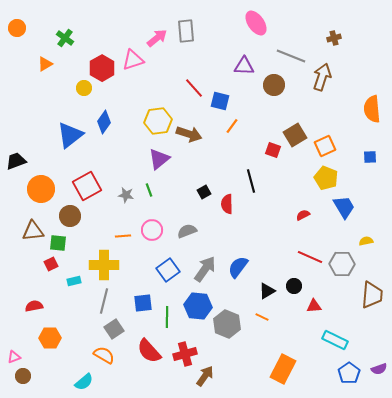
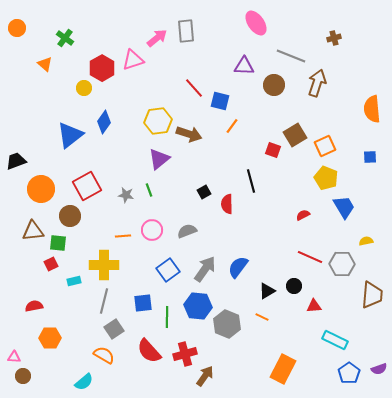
orange triangle at (45, 64): rotated 49 degrees counterclockwise
brown arrow at (322, 77): moved 5 px left, 6 px down
pink triangle at (14, 357): rotated 24 degrees clockwise
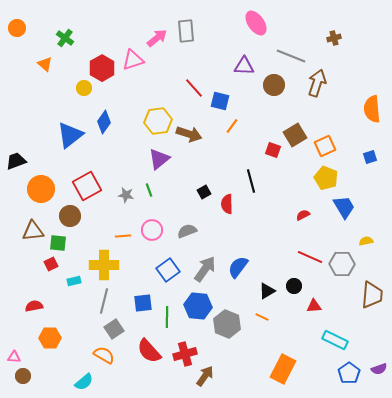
blue square at (370, 157): rotated 16 degrees counterclockwise
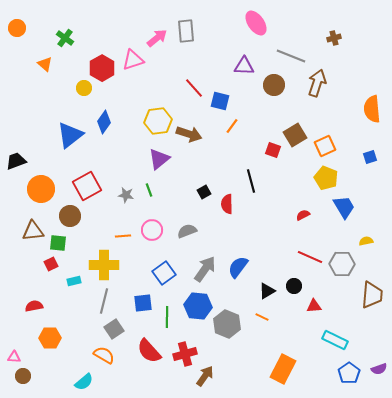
blue square at (168, 270): moved 4 px left, 3 px down
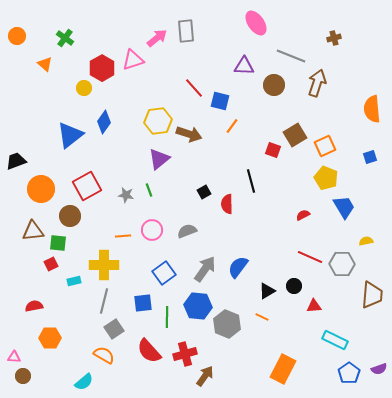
orange circle at (17, 28): moved 8 px down
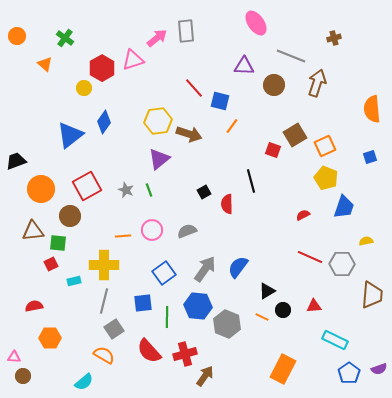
gray star at (126, 195): moved 5 px up; rotated 14 degrees clockwise
blue trapezoid at (344, 207): rotated 50 degrees clockwise
black circle at (294, 286): moved 11 px left, 24 px down
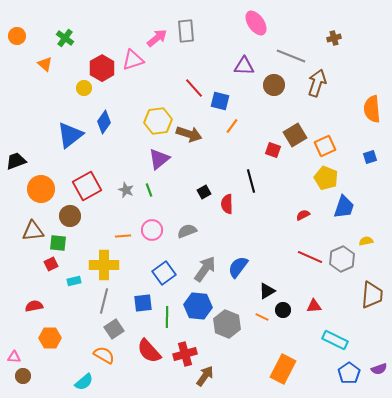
gray hexagon at (342, 264): moved 5 px up; rotated 25 degrees counterclockwise
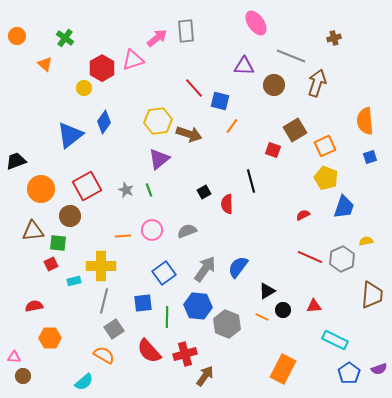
orange semicircle at (372, 109): moved 7 px left, 12 px down
brown square at (295, 135): moved 5 px up
yellow cross at (104, 265): moved 3 px left, 1 px down
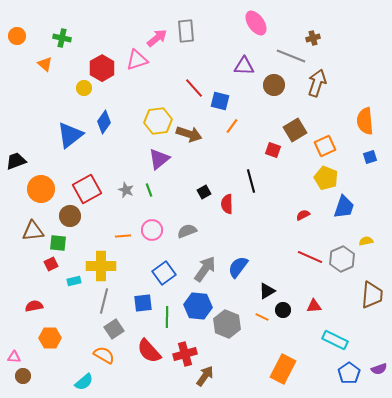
green cross at (65, 38): moved 3 px left; rotated 24 degrees counterclockwise
brown cross at (334, 38): moved 21 px left
pink triangle at (133, 60): moved 4 px right
red square at (87, 186): moved 3 px down
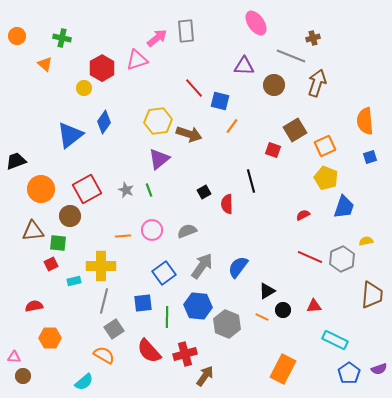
gray arrow at (205, 269): moved 3 px left, 3 px up
